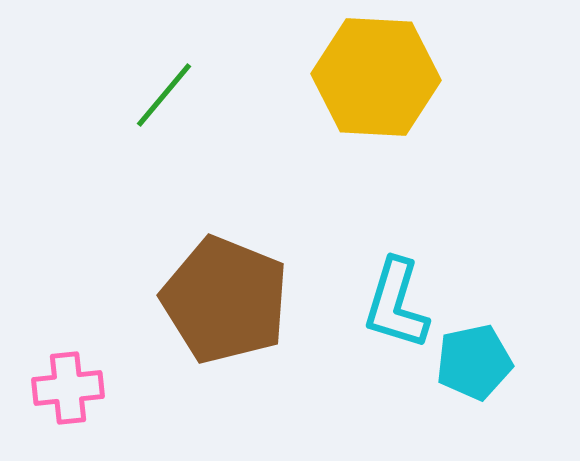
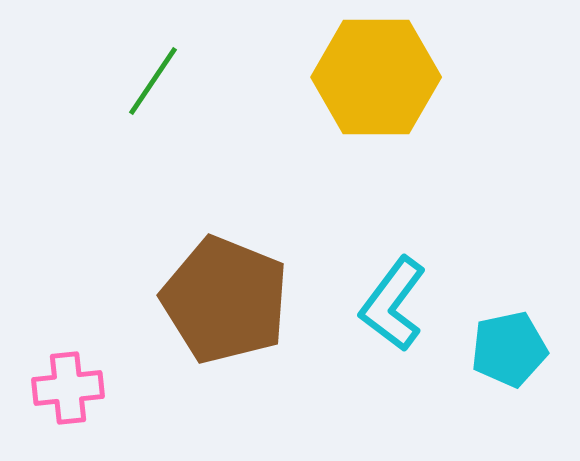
yellow hexagon: rotated 3 degrees counterclockwise
green line: moved 11 px left, 14 px up; rotated 6 degrees counterclockwise
cyan L-shape: moved 3 px left; rotated 20 degrees clockwise
cyan pentagon: moved 35 px right, 13 px up
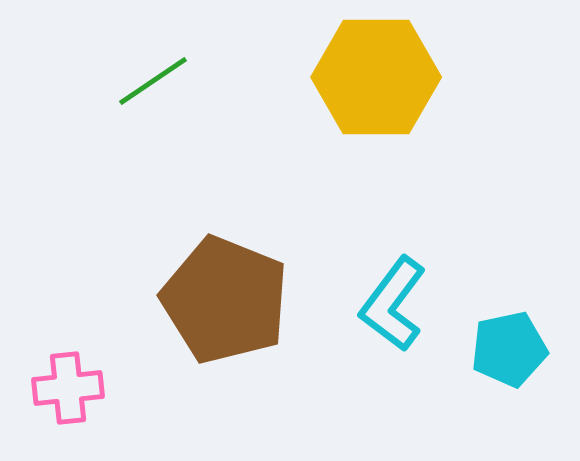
green line: rotated 22 degrees clockwise
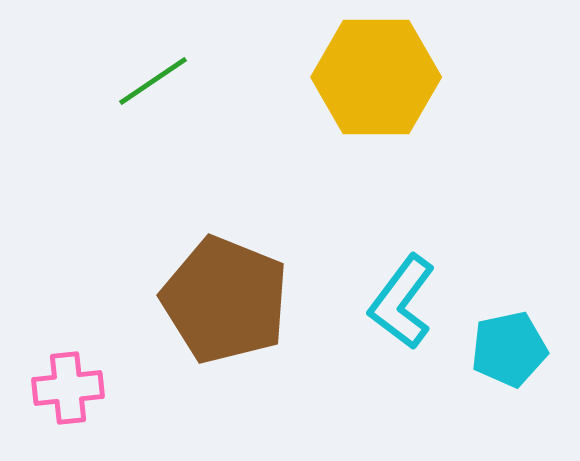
cyan L-shape: moved 9 px right, 2 px up
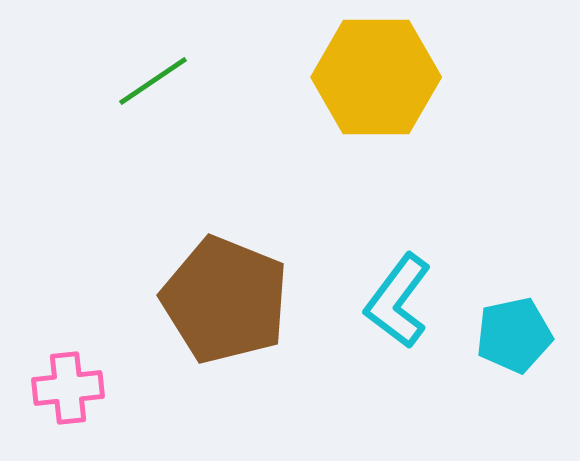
cyan L-shape: moved 4 px left, 1 px up
cyan pentagon: moved 5 px right, 14 px up
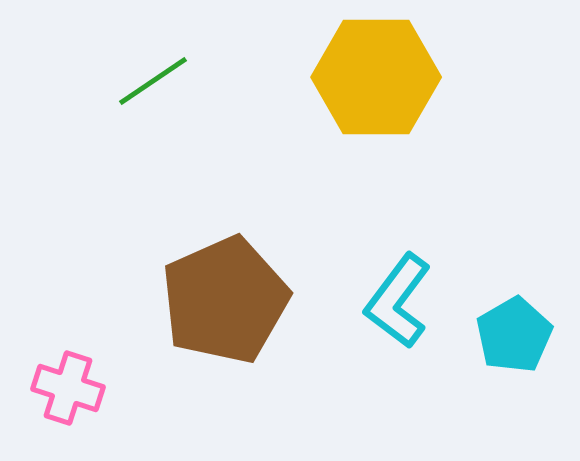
brown pentagon: rotated 26 degrees clockwise
cyan pentagon: rotated 18 degrees counterclockwise
pink cross: rotated 24 degrees clockwise
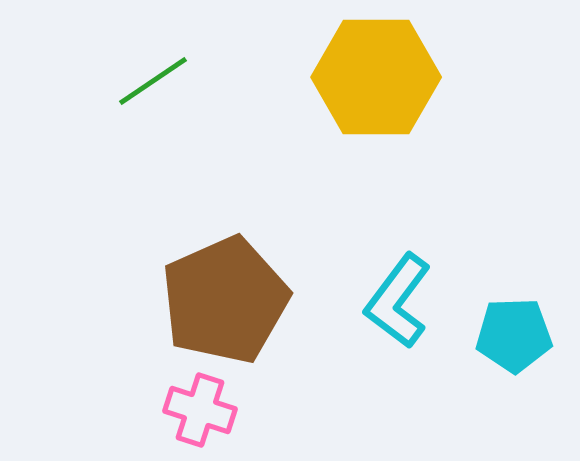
cyan pentagon: rotated 28 degrees clockwise
pink cross: moved 132 px right, 22 px down
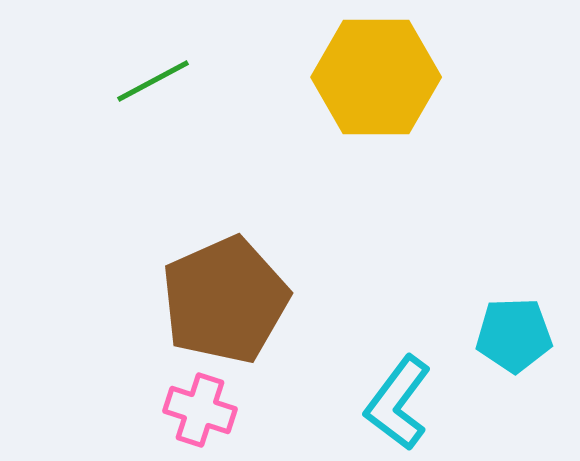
green line: rotated 6 degrees clockwise
cyan L-shape: moved 102 px down
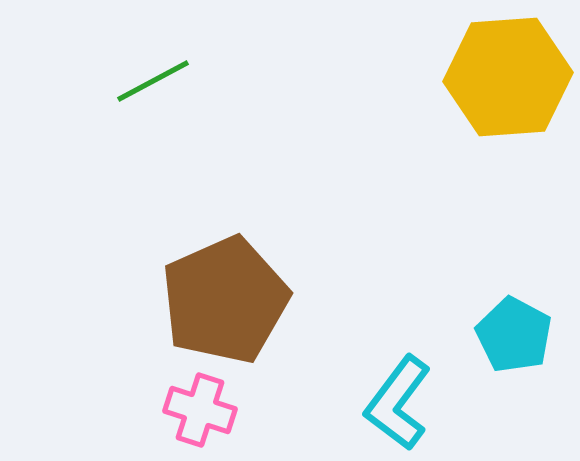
yellow hexagon: moved 132 px right; rotated 4 degrees counterclockwise
cyan pentagon: rotated 30 degrees clockwise
